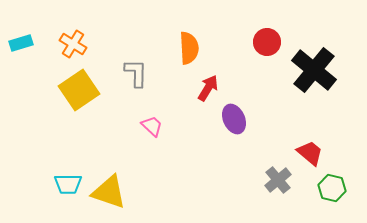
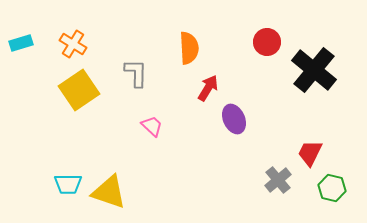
red trapezoid: rotated 104 degrees counterclockwise
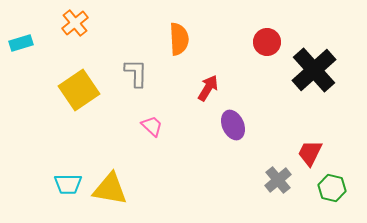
orange cross: moved 2 px right, 21 px up; rotated 20 degrees clockwise
orange semicircle: moved 10 px left, 9 px up
black cross: rotated 9 degrees clockwise
purple ellipse: moved 1 px left, 6 px down
yellow triangle: moved 1 px right, 3 px up; rotated 9 degrees counterclockwise
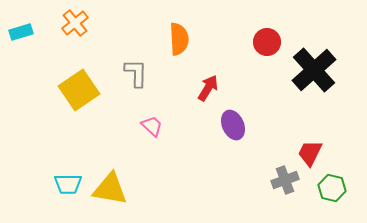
cyan rectangle: moved 11 px up
gray cross: moved 7 px right; rotated 20 degrees clockwise
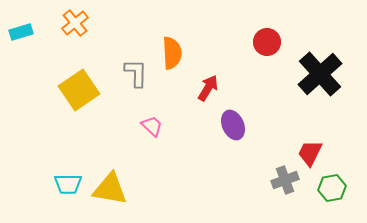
orange semicircle: moved 7 px left, 14 px down
black cross: moved 6 px right, 4 px down
green hexagon: rotated 24 degrees counterclockwise
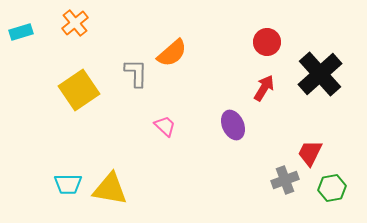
orange semicircle: rotated 52 degrees clockwise
red arrow: moved 56 px right
pink trapezoid: moved 13 px right
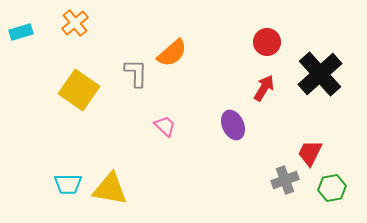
yellow square: rotated 21 degrees counterclockwise
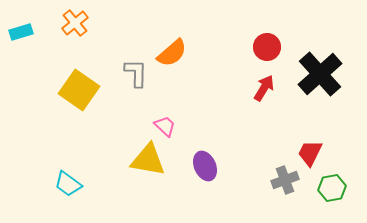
red circle: moved 5 px down
purple ellipse: moved 28 px left, 41 px down
cyan trapezoid: rotated 36 degrees clockwise
yellow triangle: moved 38 px right, 29 px up
